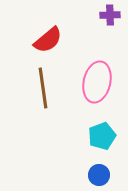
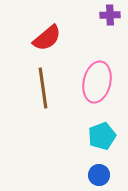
red semicircle: moved 1 px left, 2 px up
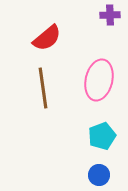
pink ellipse: moved 2 px right, 2 px up
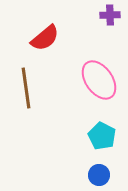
red semicircle: moved 2 px left
pink ellipse: rotated 48 degrees counterclockwise
brown line: moved 17 px left
cyan pentagon: rotated 24 degrees counterclockwise
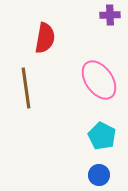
red semicircle: rotated 40 degrees counterclockwise
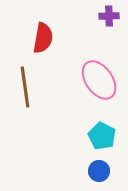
purple cross: moved 1 px left, 1 px down
red semicircle: moved 2 px left
brown line: moved 1 px left, 1 px up
blue circle: moved 4 px up
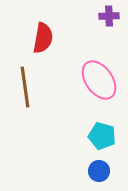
cyan pentagon: rotated 12 degrees counterclockwise
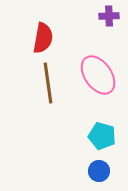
pink ellipse: moved 1 px left, 5 px up
brown line: moved 23 px right, 4 px up
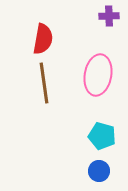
red semicircle: moved 1 px down
pink ellipse: rotated 45 degrees clockwise
brown line: moved 4 px left
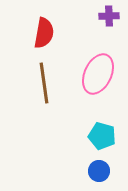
red semicircle: moved 1 px right, 6 px up
pink ellipse: moved 1 px up; rotated 15 degrees clockwise
